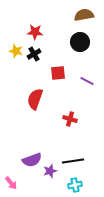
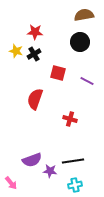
red square: rotated 21 degrees clockwise
purple star: rotated 24 degrees clockwise
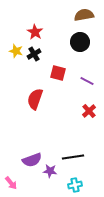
red star: rotated 28 degrees clockwise
red cross: moved 19 px right, 8 px up; rotated 32 degrees clockwise
black line: moved 4 px up
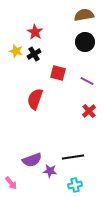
black circle: moved 5 px right
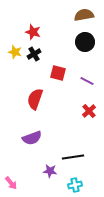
red star: moved 2 px left; rotated 14 degrees counterclockwise
yellow star: moved 1 px left, 1 px down
purple semicircle: moved 22 px up
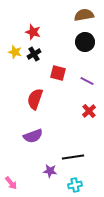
purple semicircle: moved 1 px right, 2 px up
